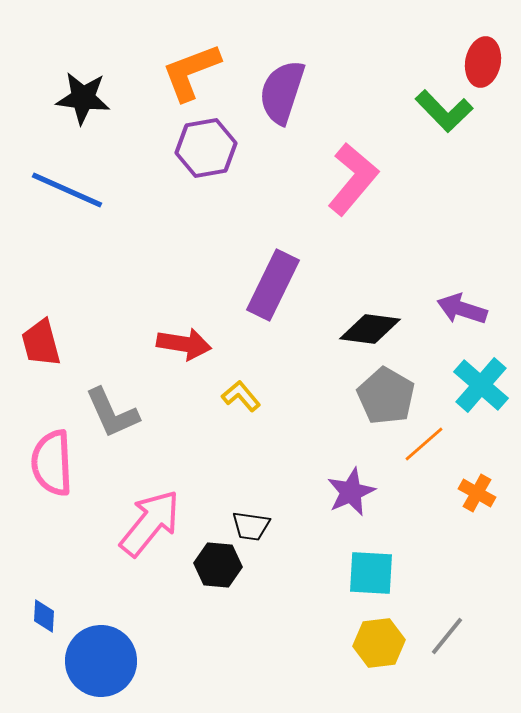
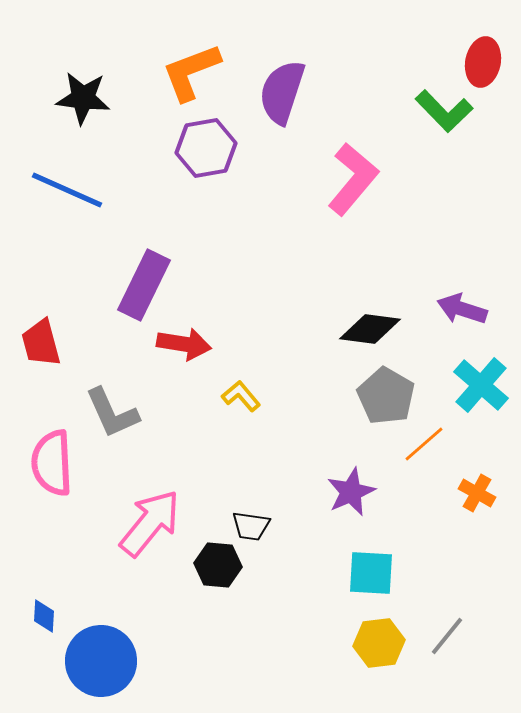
purple rectangle: moved 129 px left
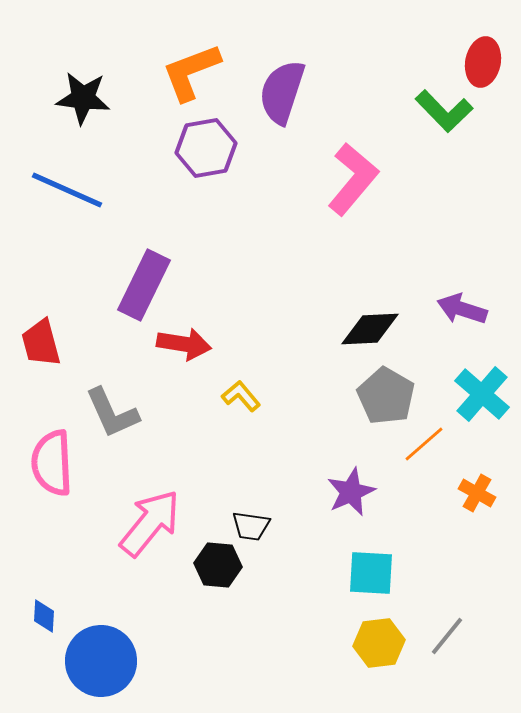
black diamond: rotated 10 degrees counterclockwise
cyan cross: moved 1 px right, 9 px down
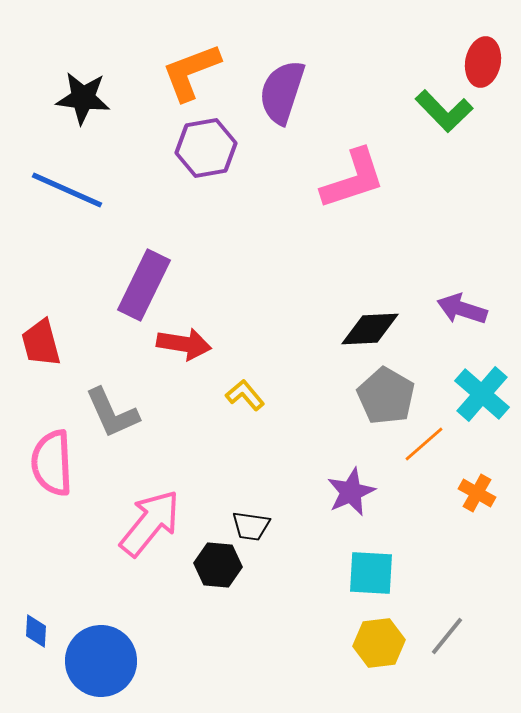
pink L-shape: rotated 32 degrees clockwise
yellow L-shape: moved 4 px right, 1 px up
blue diamond: moved 8 px left, 15 px down
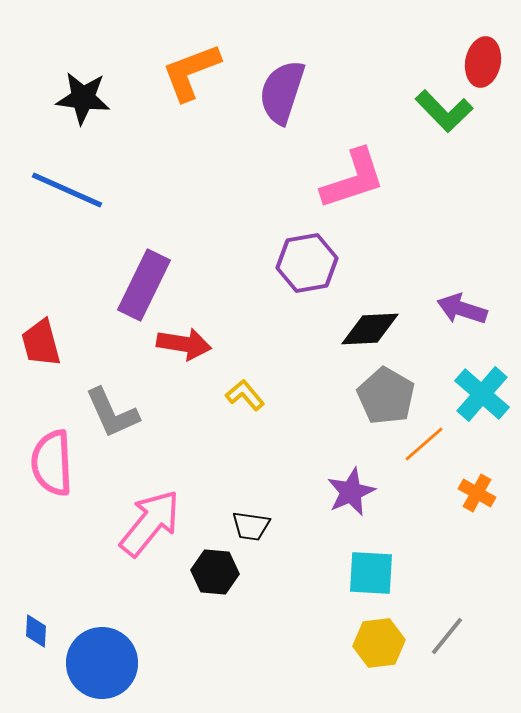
purple hexagon: moved 101 px right, 115 px down
black hexagon: moved 3 px left, 7 px down
blue circle: moved 1 px right, 2 px down
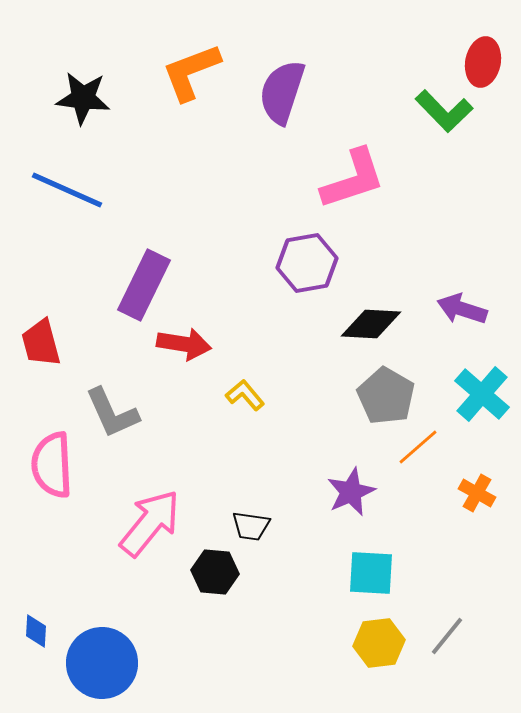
black diamond: moved 1 px right, 5 px up; rotated 6 degrees clockwise
orange line: moved 6 px left, 3 px down
pink semicircle: moved 2 px down
